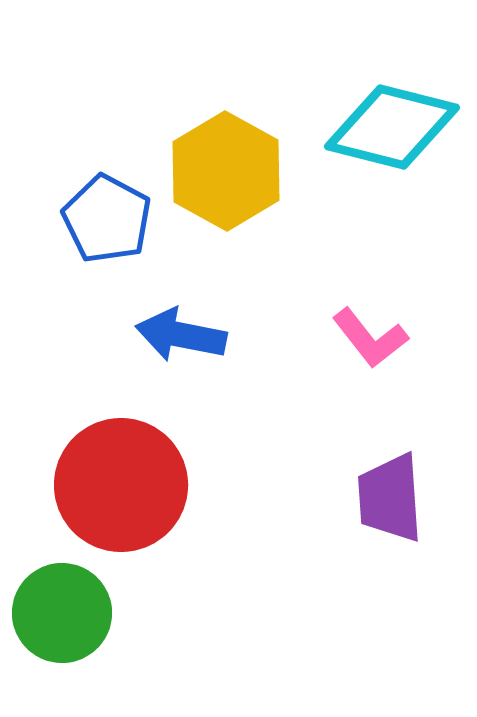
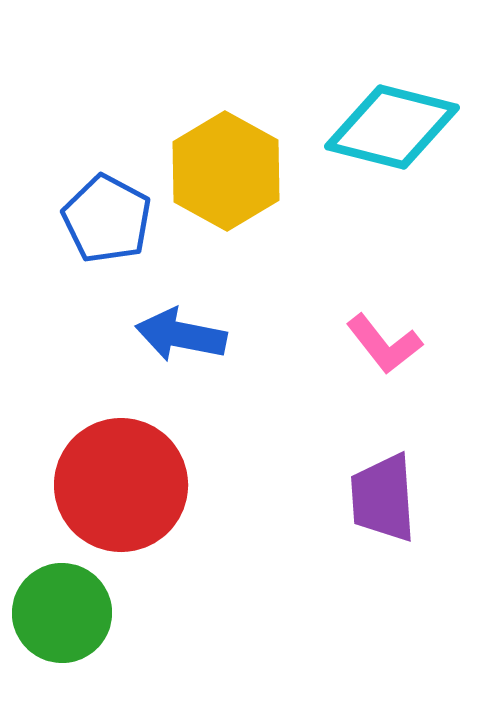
pink L-shape: moved 14 px right, 6 px down
purple trapezoid: moved 7 px left
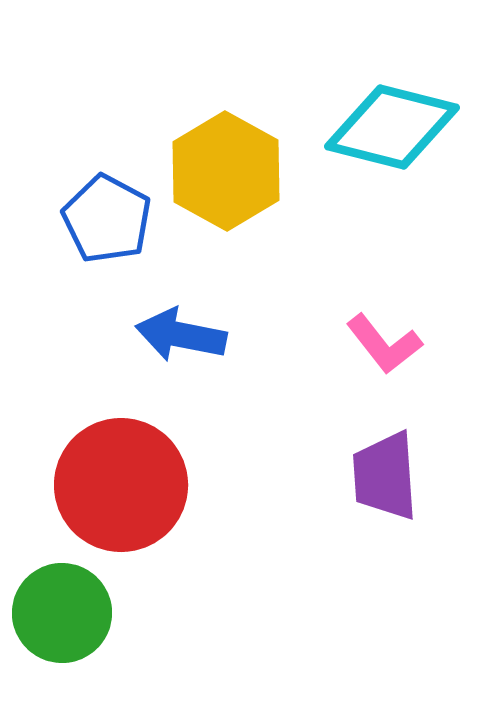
purple trapezoid: moved 2 px right, 22 px up
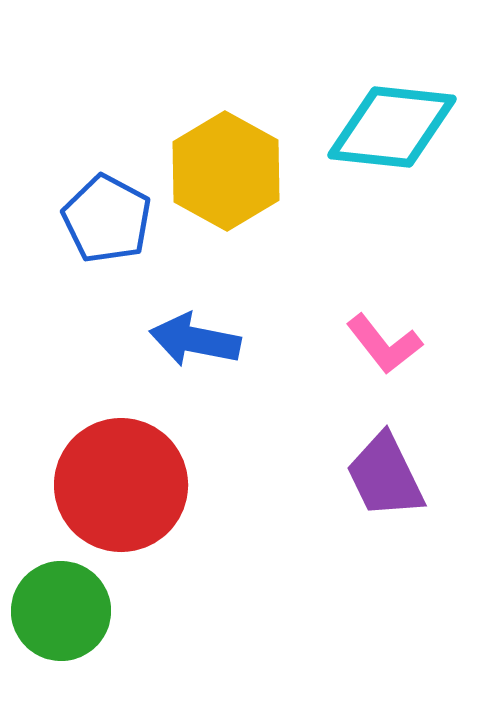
cyan diamond: rotated 8 degrees counterclockwise
blue arrow: moved 14 px right, 5 px down
purple trapezoid: rotated 22 degrees counterclockwise
green circle: moved 1 px left, 2 px up
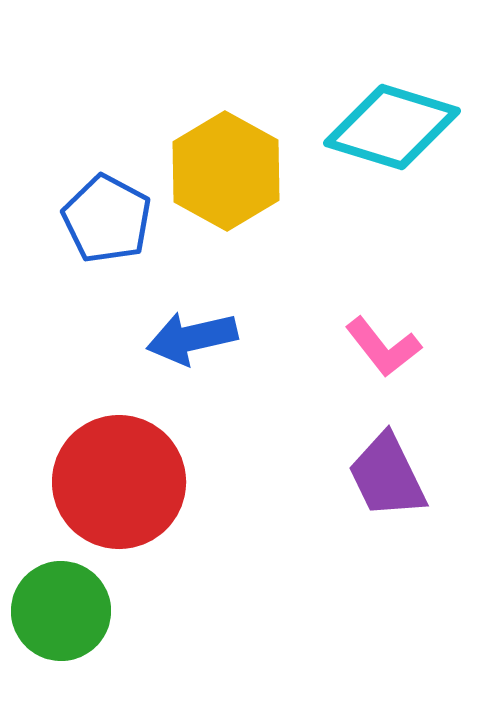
cyan diamond: rotated 11 degrees clockwise
blue arrow: moved 3 px left, 2 px up; rotated 24 degrees counterclockwise
pink L-shape: moved 1 px left, 3 px down
purple trapezoid: moved 2 px right
red circle: moved 2 px left, 3 px up
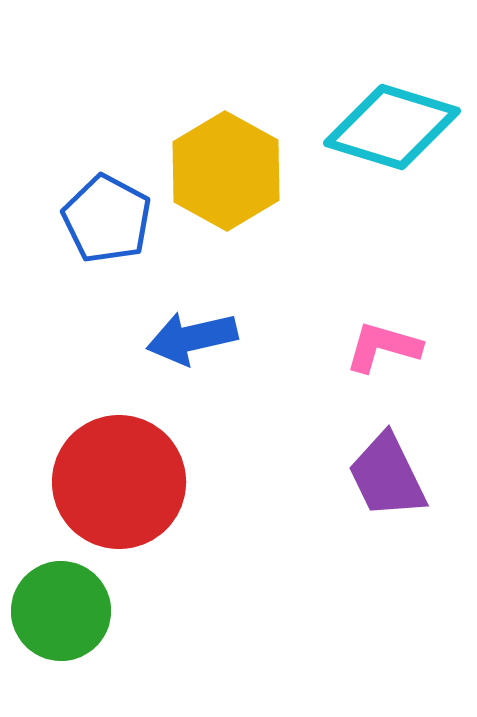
pink L-shape: rotated 144 degrees clockwise
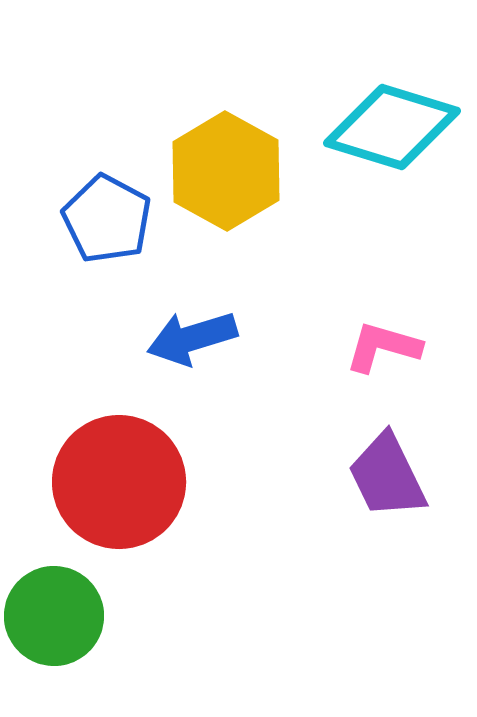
blue arrow: rotated 4 degrees counterclockwise
green circle: moved 7 px left, 5 px down
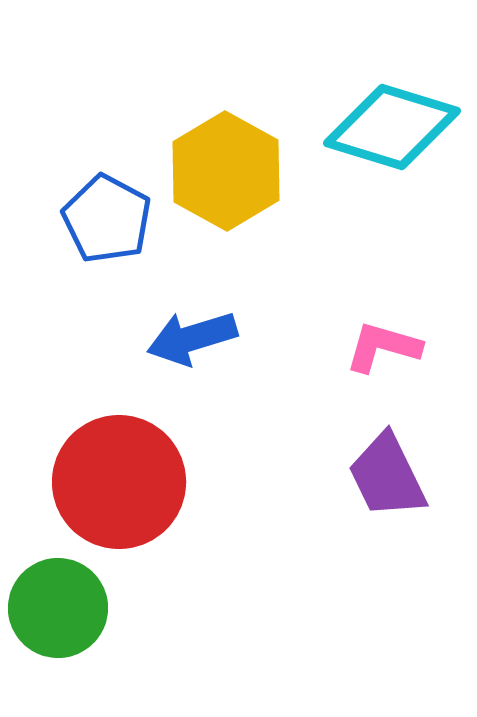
green circle: moved 4 px right, 8 px up
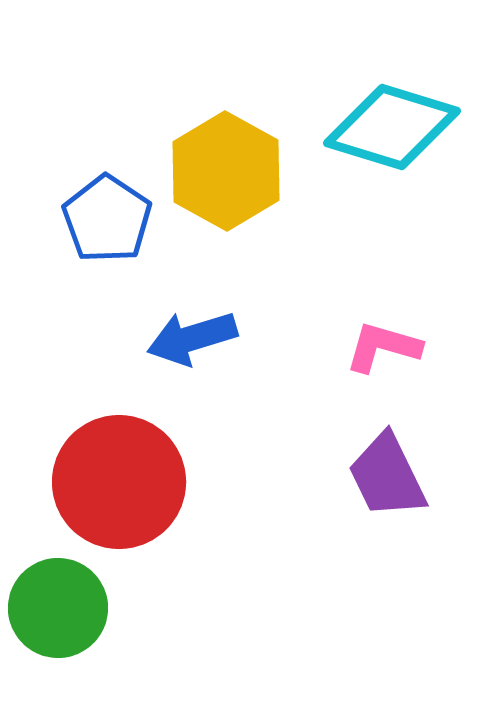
blue pentagon: rotated 6 degrees clockwise
